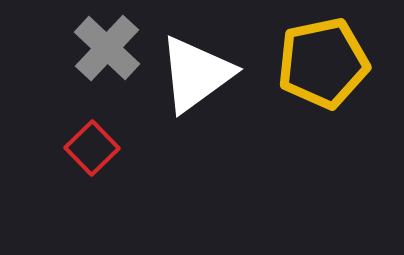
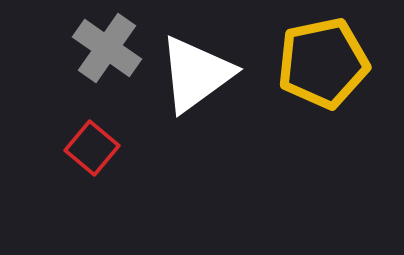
gray cross: rotated 8 degrees counterclockwise
red square: rotated 6 degrees counterclockwise
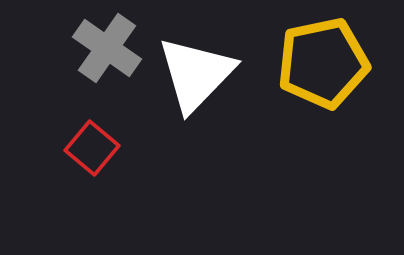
white triangle: rotated 10 degrees counterclockwise
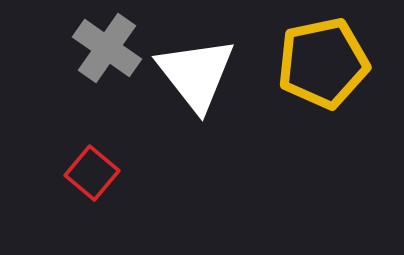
white triangle: rotated 22 degrees counterclockwise
red square: moved 25 px down
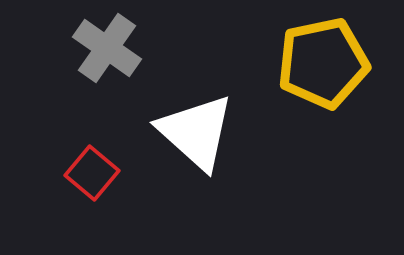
white triangle: moved 58 px down; rotated 10 degrees counterclockwise
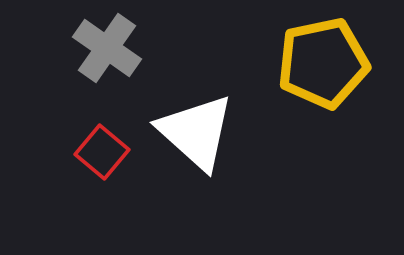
red square: moved 10 px right, 21 px up
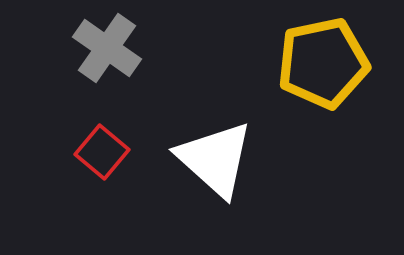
white triangle: moved 19 px right, 27 px down
